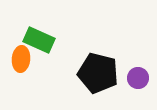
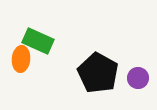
green rectangle: moved 1 px left, 1 px down
black pentagon: rotated 15 degrees clockwise
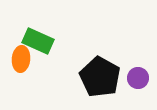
black pentagon: moved 2 px right, 4 px down
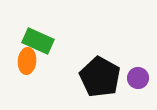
orange ellipse: moved 6 px right, 2 px down
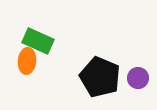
black pentagon: rotated 6 degrees counterclockwise
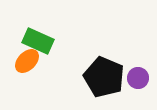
orange ellipse: rotated 40 degrees clockwise
black pentagon: moved 4 px right
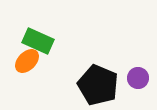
black pentagon: moved 6 px left, 8 px down
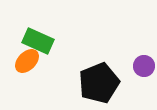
purple circle: moved 6 px right, 12 px up
black pentagon: moved 1 px right, 2 px up; rotated 27 degrees clockwise
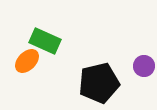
green rectangle: moved 7 px right
black pentagon: rotated 9 degrees clockwise
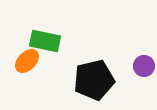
green rectangle: rotated 12 degrees counterclockwise
black pentagon: moved 5 px left, 3 px up
